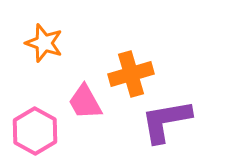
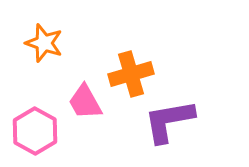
purple L-shape: moved 3 px right
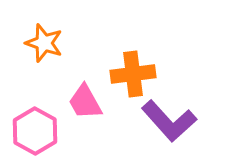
orange cross: moved 2 px right; rotated 9 degrees clockwise
purple L-shape: rotated 122 degrees counterclockwise
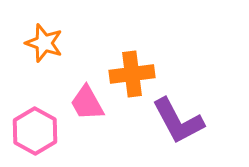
orange cross: moved 1 px left
pink trapezoid: moved 2 px right, 1 px down
purple L-shape: moved 9 px right; rotated 14 degrees clockwise
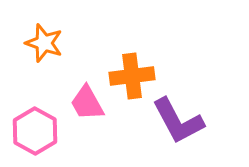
orange cross: moved 2 px down
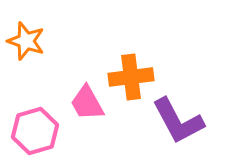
orange star: moved 18 px left, 2 px up
orange cross: moved 1 px left, 1 px down
pink hexagon: rotated 15 degrees clockwise
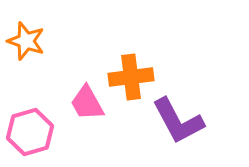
pink hexagon: moved 5 px left, 1 px down
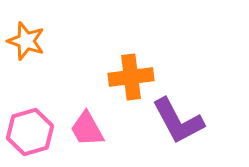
pink trapezoid: moved 26 px down
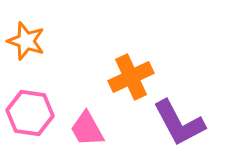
orange cross: rotated 18 degrees counterclockwise
purple L-shape: moved 1 px right, 2 px down
pink hexagon: moved 19 px up; rotated 24 degrees clockwise
